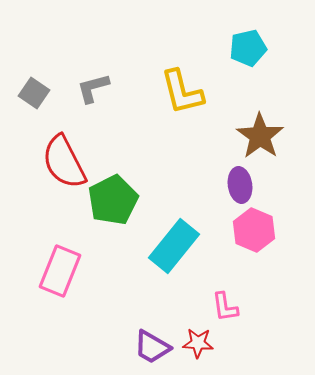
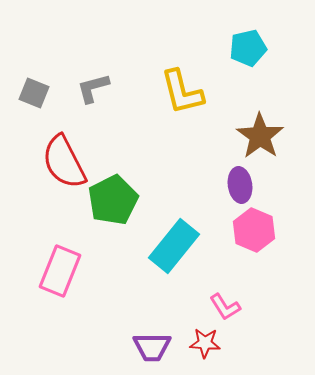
gray square: rotated 12 degrees counterclockwise
pink L-shape: rotated 24 degrees counterclockwise
red star: moved 7 px right
purple trapezoid: rotated 30 degrees counterclockwise
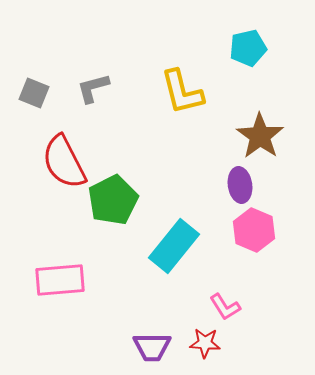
pink rectangle: moved 9 px down; rotated 63 degrees clockwise
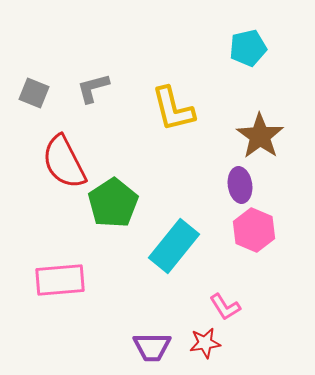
yellow L-shape: moved 9 px left, 17 px down
green pentagon: moved 3 px down; rotated 6 degrees counterclockwise
red star: rotated 12 degrees counterclockwise
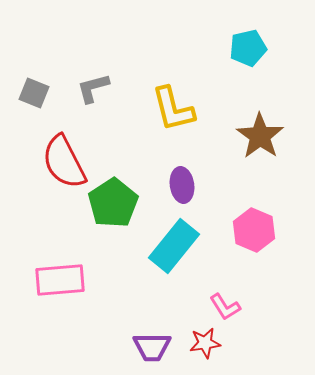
purple ellipse: moved 58 px left
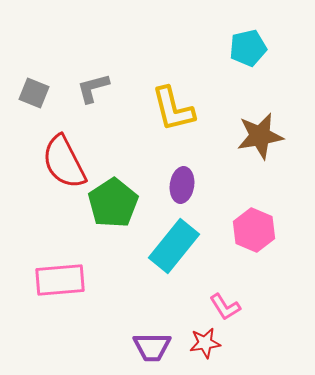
brown star: rotated 27 degrees clockwise
purple ellipse: rotated 16 degrees clockwise
